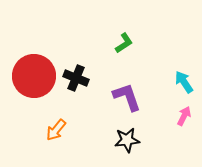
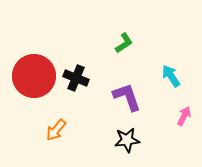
cyan arrow: moved 13 px left, 6 px up
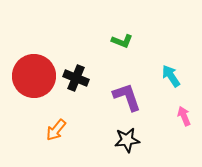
green L-shape: moved 2 px left, 2 px up; rotated 55 degrees clockwise
pink arrow: rotated 48 degrees counterclockwise
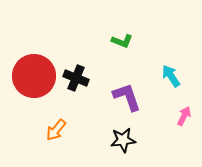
pink arrow: rotated 48 degrees clockwise
black star: moved 4 px left
